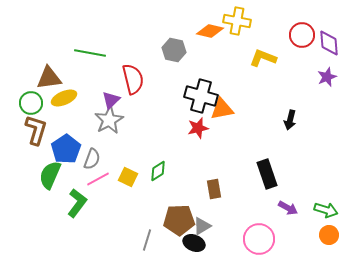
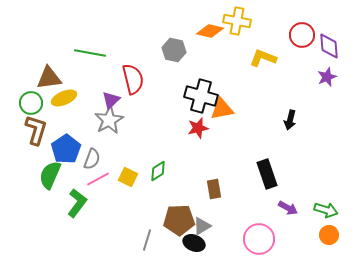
purple diamond: moved 3 px down
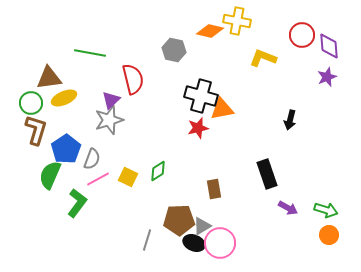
gray star: rotated 12 degrees clockwise
pink circle: moved 39 px left, 4 px down
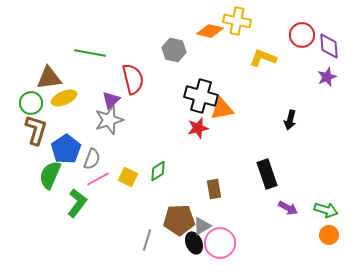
black ellipse: rotated 45 degrees clockwise
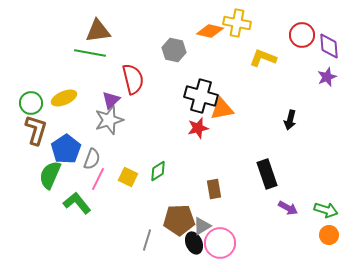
yellow cross: moved 2 px down
brown triangle: moved 49 px right, 47 px up
pink line: rotated 35 degrees counterclockwise
green L-shape: rotated 76 degrees counterclockwise
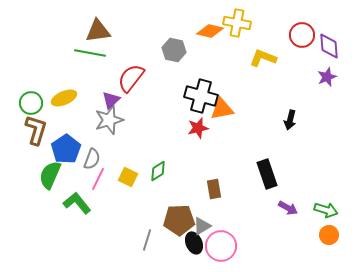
red semicircle: moved 2 px left, 1 px up; rotated 128 degrees counterclockwise
pink circle: moved 1 px right, 3 px down
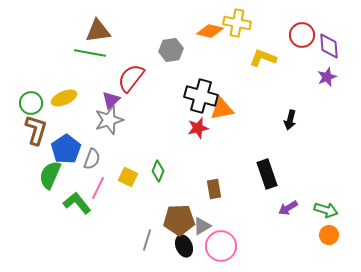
gray hexagon: moved 3 px left; rotated 20 degrees counterclockwise
green diamond: rotated 35 degrees counterclockwise
pink line: moved 9 px down
purple arrow: rotated 120 degrees clockwise
black ellipse: moved 10 px left, 3 px down
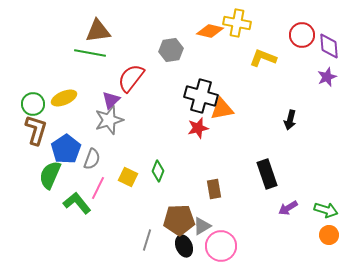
green circle: moved 2 px right, 1 px down
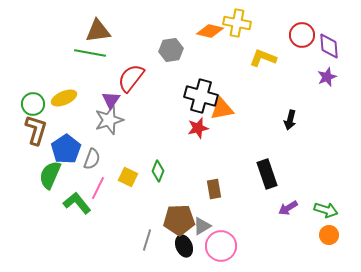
purple triangle: rotated 12 degrees counterclockwise
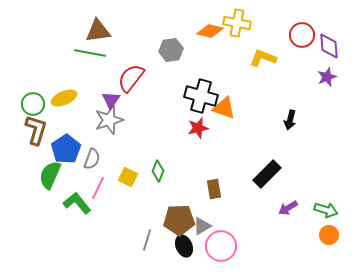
orange triangle: moved 2 px right, 1 px up; rotated 30 degrees clockwise
black rectangle: rotated 64 degrees clockwise
